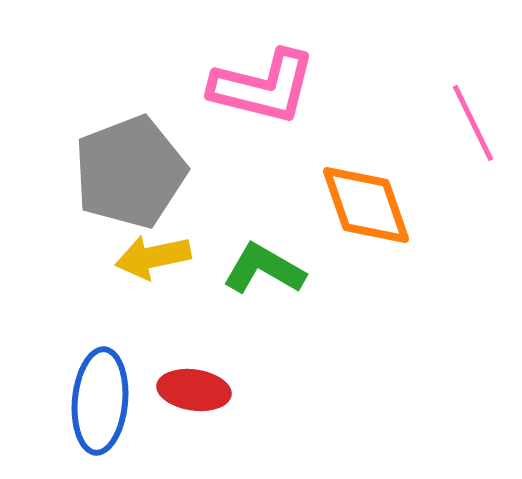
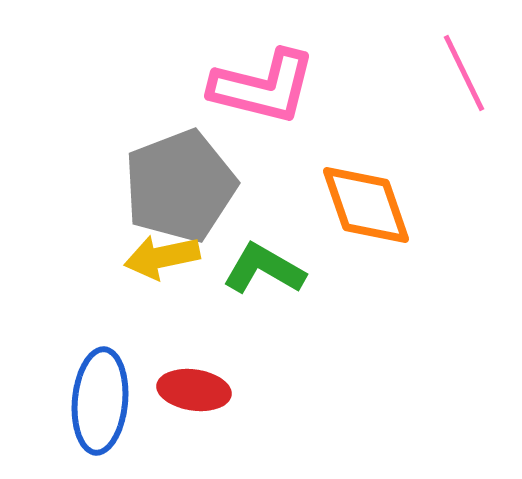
pink line: moved 9 px left, 50 px up
gray pentagon: moved 50 px right, 14 px down
yellow arrow: moved 9 px right
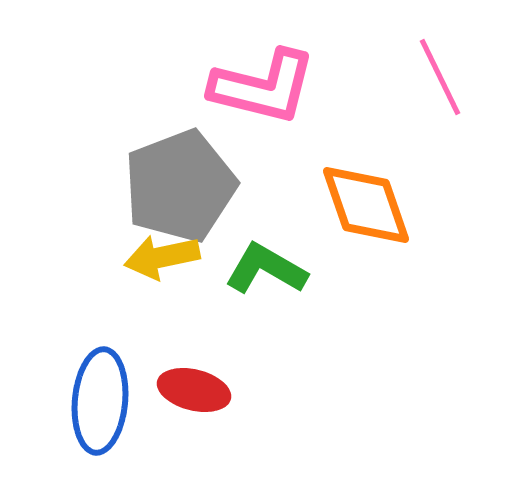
pink line: moved 24 px left, 4 px down
green L-shape: moved 2 px right
red ellipse: rotated 6 degrees clockwise
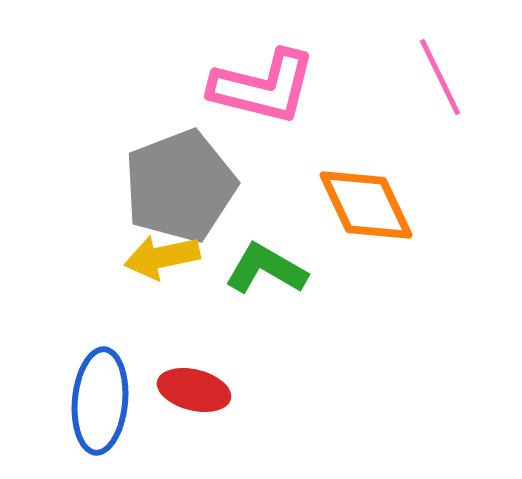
orange diamond: rotated 6 degrees counterclockwise
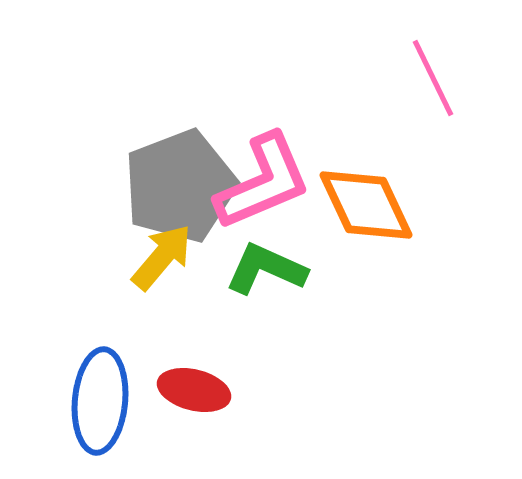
pink line: moved 7 px left, 1 px down
pink L-shape: moved 95 px down; rotated 37 degrees counterclockwise
yellow arrow: rotated 142 degrees clockwise
green L-shape: rotated 6 degrees counterclockwise
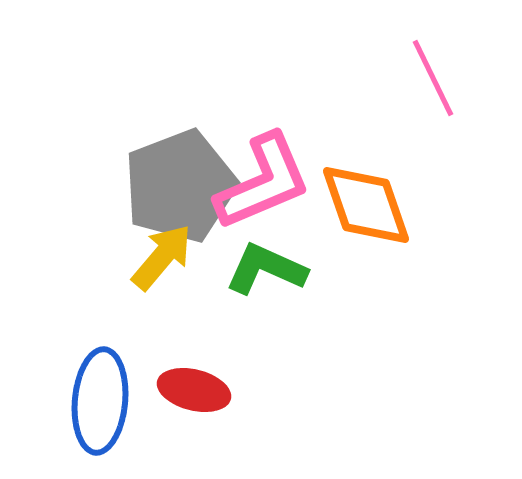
orange diamond: rotated 6 degrees clockwise
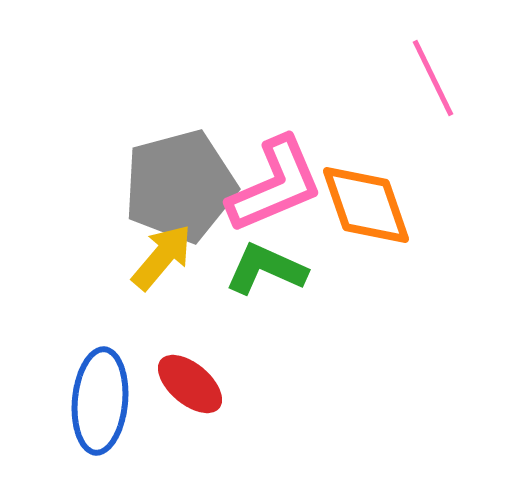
pink L-shape: moved 12 px right, 3 px down
gray pentagon: rotated 6 degrees clockwise
red ellipse: moved 4 px left, 6 px up; rotated 26 degrees clockwise
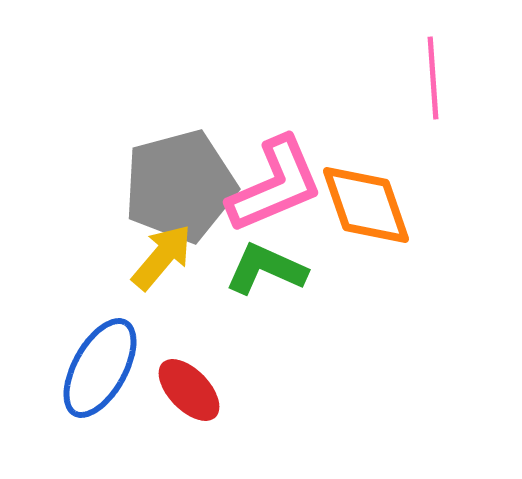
pink line: rotated 22 degrees clockwise
red ellipse: moved 1 px left, 6 px down; rotated 6 degrees clockwise
blue ellipse: moved 33 px up; rotated 24 degrees clockwise
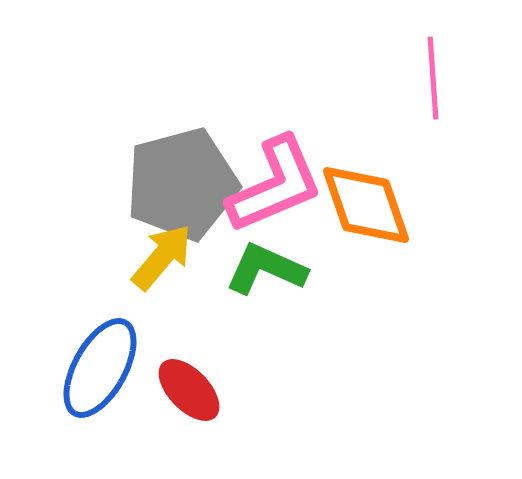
gray pentagon: moved 2 px right, 2 px up
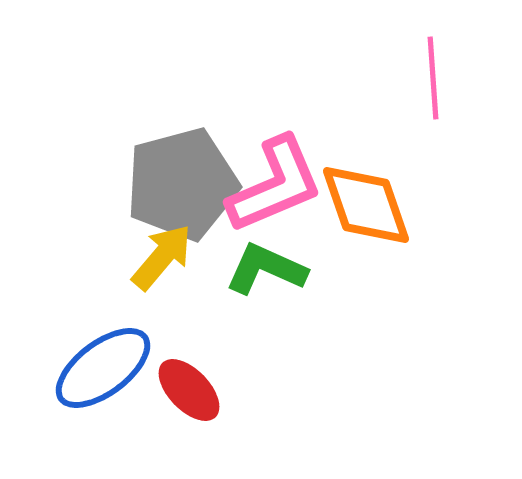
blue ellipse: moved 3 px right; rotated 24 degrees clockwise
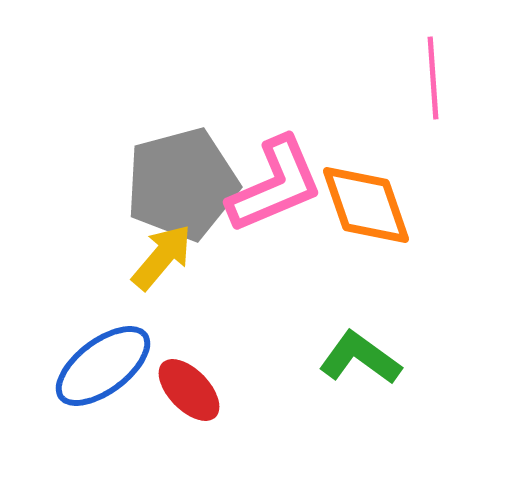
green L-shape: moved 94 px right, 89 px down; rotated 12 degrees clockwise
blue ellipse: moved 2 px up
